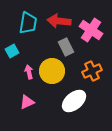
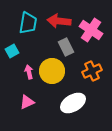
white ellipse: moved 1 px left, 2 px down; rotated 10 degrees clockwise
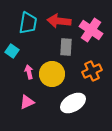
gray rectangle: rotated 30 degrees clockwise
cyan square: rotated 24 degrees counterclockwise
yellow circle: moved 3 px down
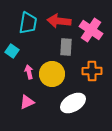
orange cross: rotated 24 degrees clockwise
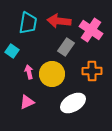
gray rectangle: rotated 30 degrees clockwise
